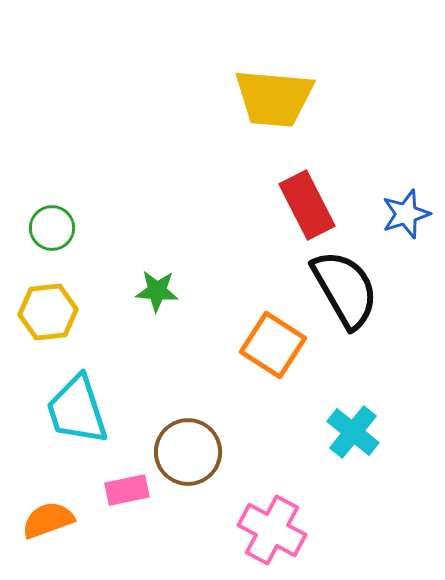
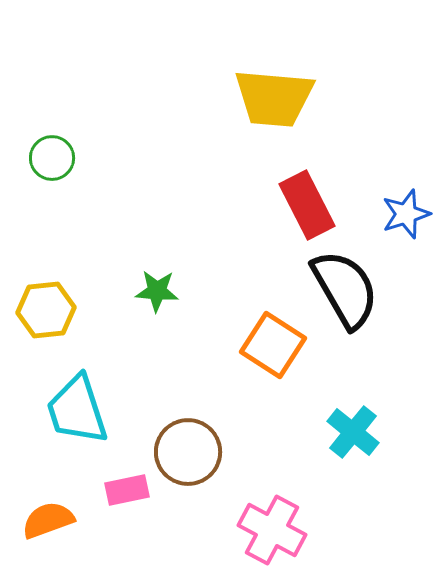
green circle: moved 70 px up
yellow hexagon: moved 2 px left, 2 px up
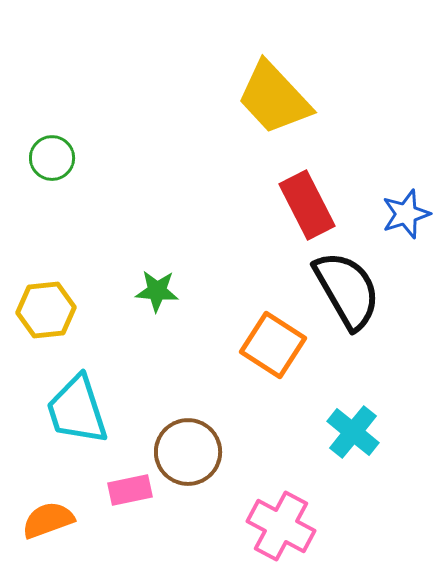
yellow trapezoid: rotated 42 degrees clockwise
black semicircle: moved 2 px right, 1 px down
pink rectangle: moved 3 px right
pink cross: moved 9 px right, 4 px up
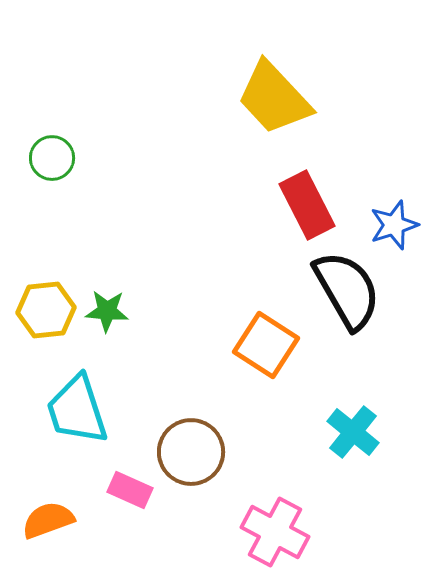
blue star: moved 12 px left, 11 px down
green star: moved 50 px left, 20 px down
orange square: moved 7 px left
brown circle: moved 3 px right
pink rectangle: rotated 36 degrees clockwise
pink cross: moved 6 px left, 6 px down
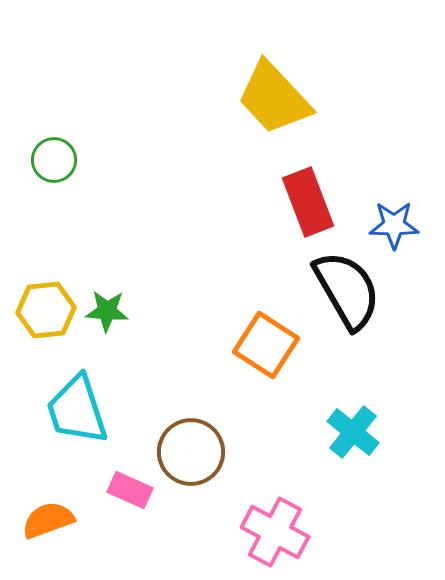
green circle: moved 2 px right, 2 px down
red rectangle: moved 1 px right, 3 px up; rotated 6 degrees clockwise
blue star: rotated 18 degrees clockwise
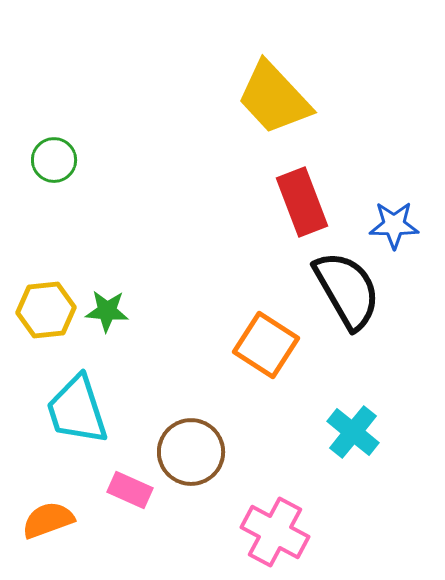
red rectangle: moved 6 px left
